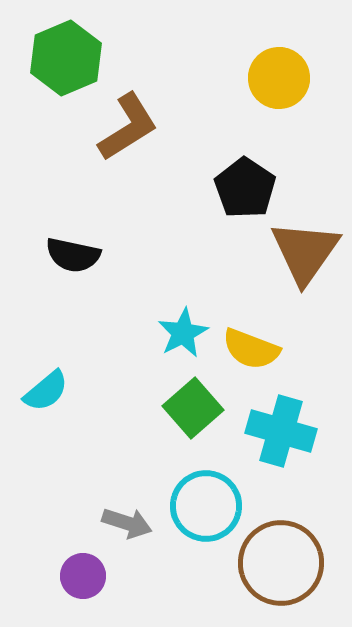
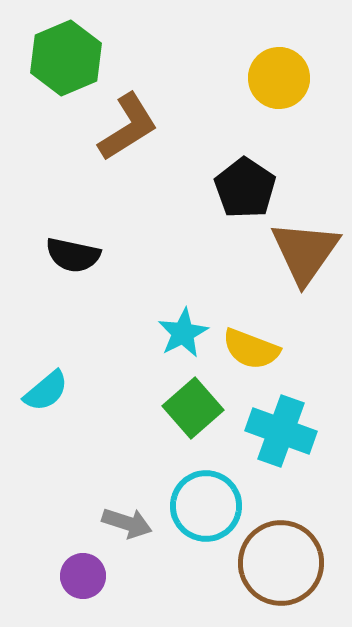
cyan cross: rotated 4 degrees clockwise
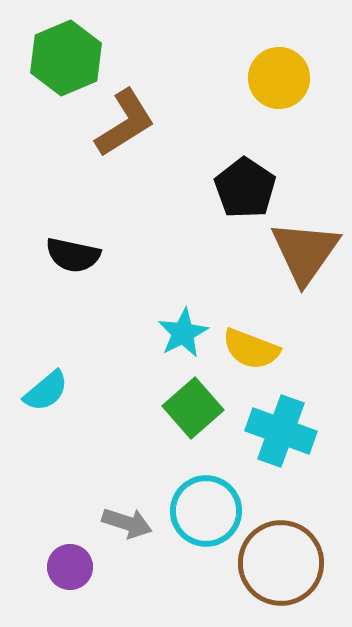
brown L-shape: moved 3 px left, 4 px up
cyan circle: moved 5 px down
purple circle: moved 13 px left, 9 px up
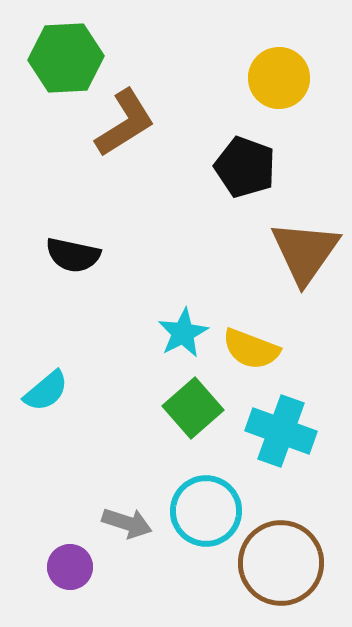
green hexagon: rotated 20 degrees clockwise
black pentagon: moved 21 px up; rotated 14 degrees counterclockwise
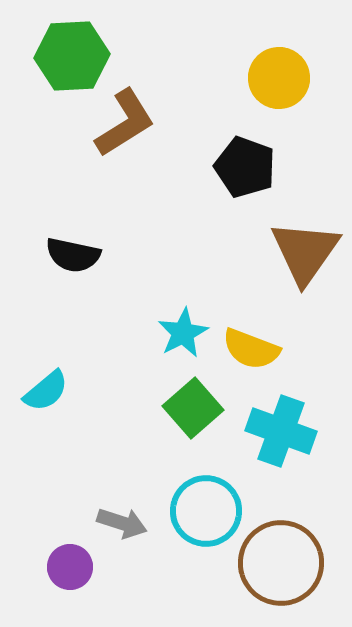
green hexagon: moved 6 px right, 2 px up
gray arrow: moved 5 px left
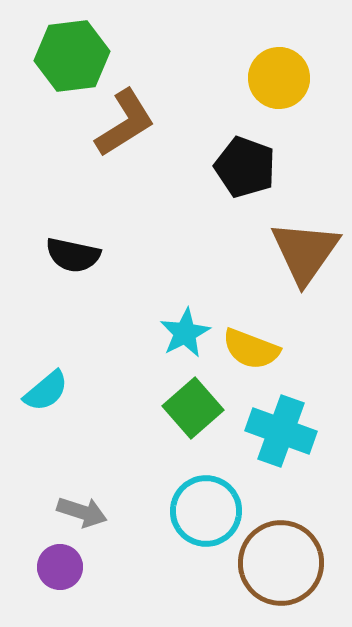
green hexagon: rotated 4 degrees counterclockwise
cyan star: moved 2 px right
gray arrow: moved 40 px left, 11 px up
purple circle: moved 10 px left
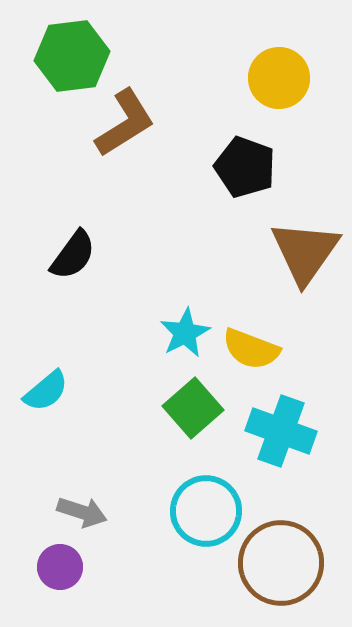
black semicircle: rotated 66 degrees counterclockwise
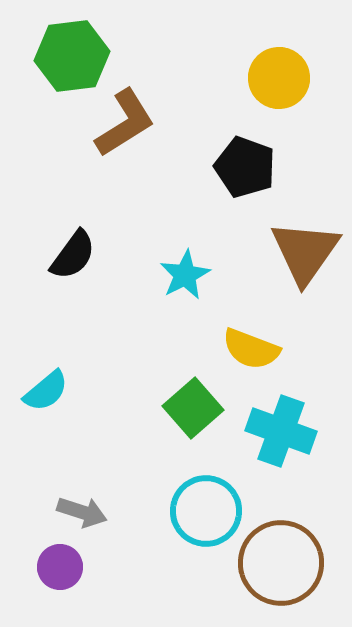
cyan star: moved 58 px up
